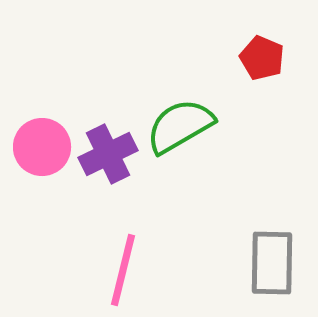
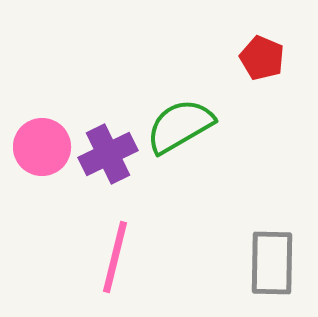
pink line: moved 8 px left, 13 px up
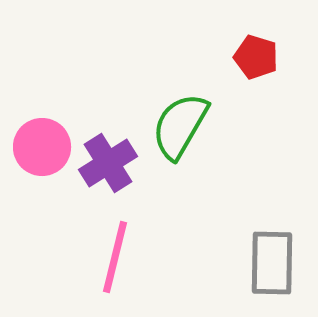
red pentagon: moved 6 px left, 1 px up; rotated 6 degrees counterclockwise
green semicircle: rotated 30 degrees counterclockwise
purple cross: moved 9 px down; rotated 6 degrees counterclockwise
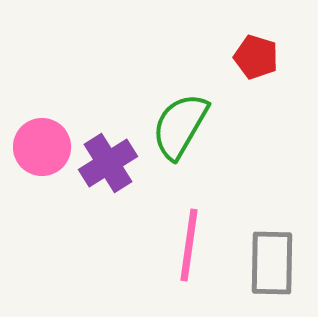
pink line: moved 74 px right, 12 px up; rotated 6 degrees counterclockwise
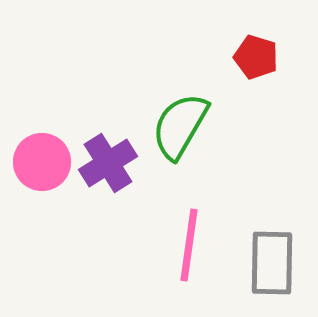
pink circle: moved 15 px down
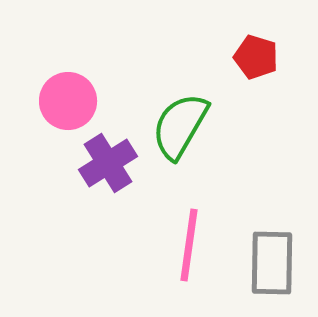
pink circle: moved 26 px right, 61 px up
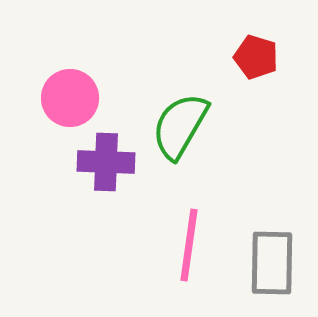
pink circle: moved 2 px right, 3 px up
purple cross: moved 2 px left, 1 px up; rotated 34 degrees clockwise
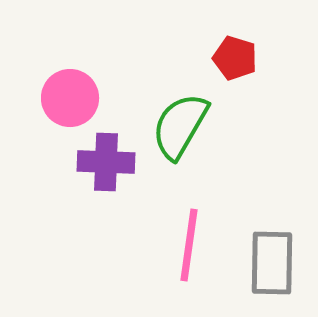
red pentagon: moved 21 px left, 1 px down
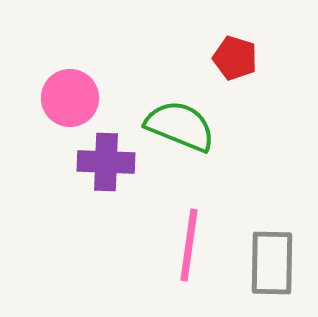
green semicircle: rotated 82 degrees clockwise
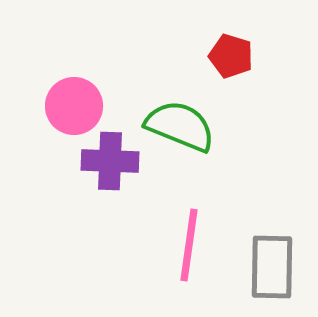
red pentagon: moved 4 px left, 2 px up
pink circle: moved 4 px right, 8 px down
purple cross: moved 4 px right, 1 px up
gray rectangle: moved 4 px down
